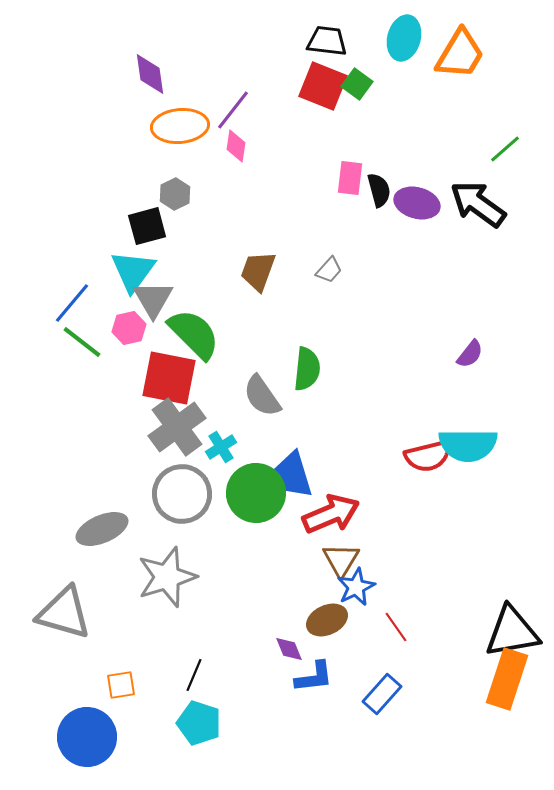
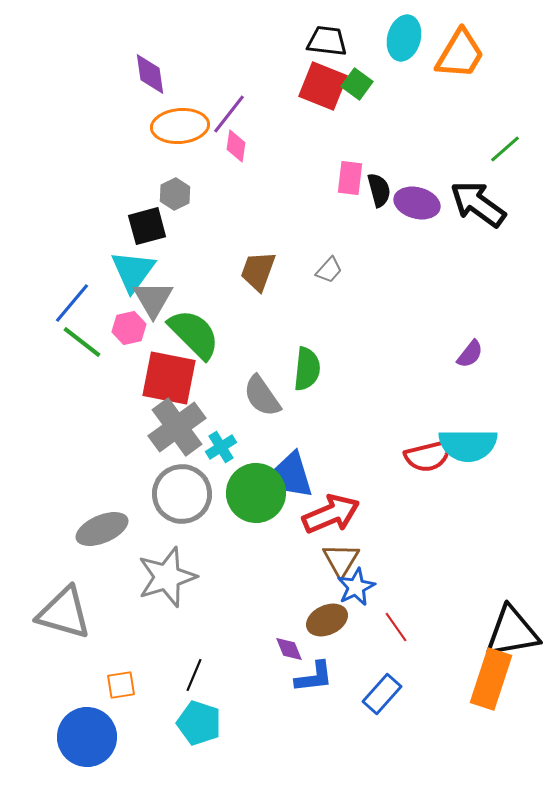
purple line at (233, 110): moved 4 px left, 4 px down
orange rectangle at (507, 679): moved 16 px left
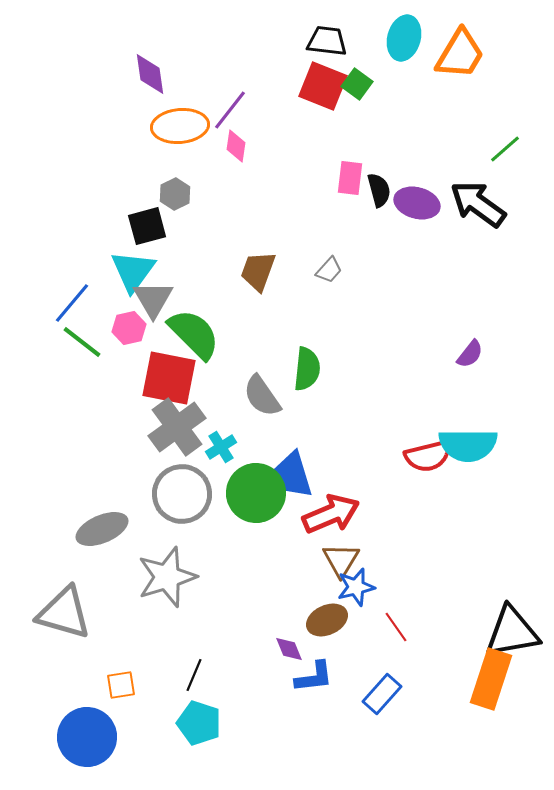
purple line at (229, 114): moved 1 px right, 4 px up
blue star at (356, 587): rotated 12 degrees clockwise
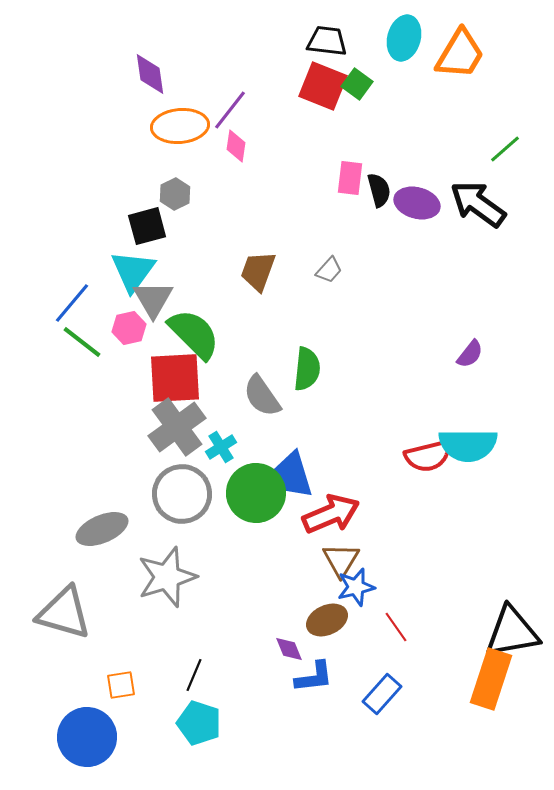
red square at (169, 378): moved 6 px right; rotated 14 degrees counterclockwise
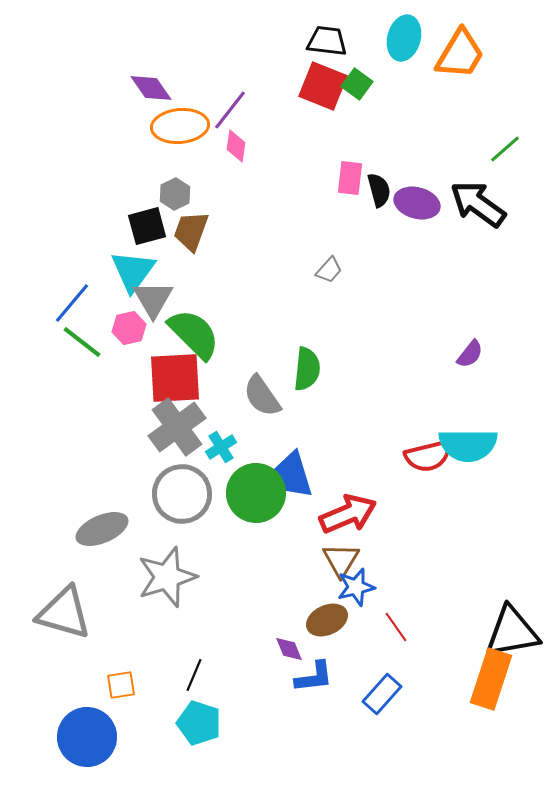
purple diamond at (150, 74): moved 1 px right, 14 px down; rotated 27 degrees counterclockwise
brown trapezoid at (258, 271): moved 67 px left, 40 px up
red arrow at (331, 514): moved 17 px right
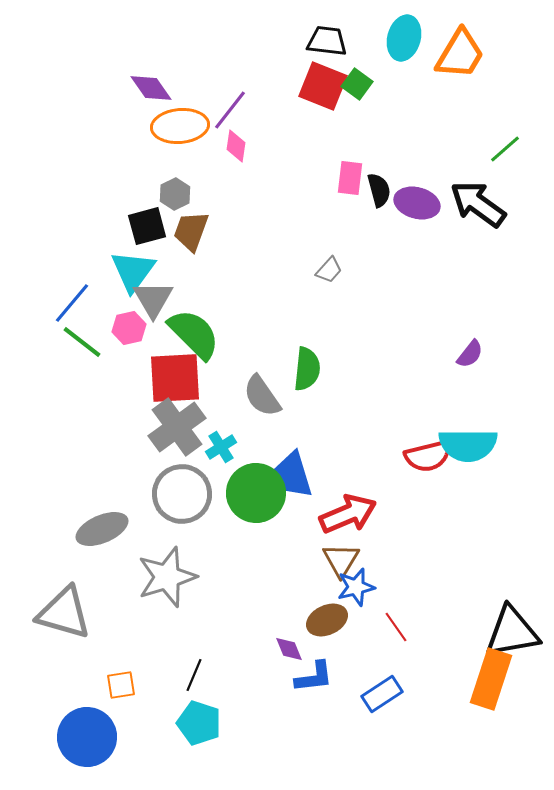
blue rectangle at (382, 694): rotated 15 degrees clockwise
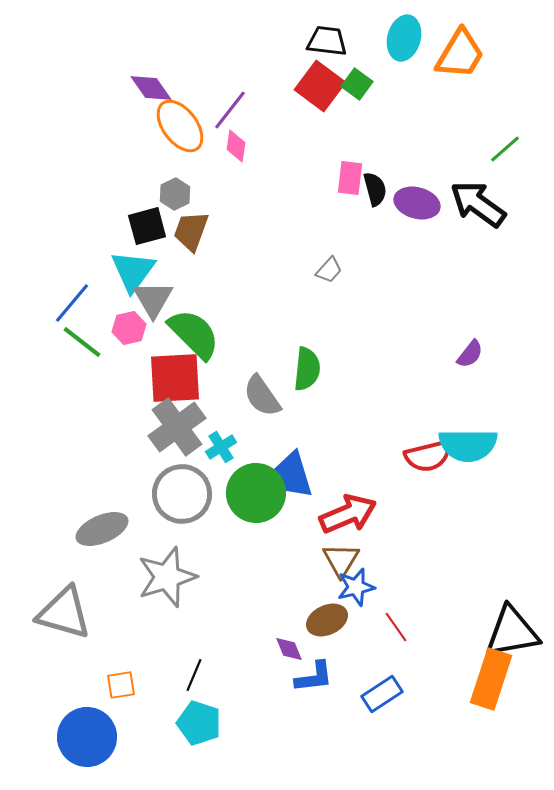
red square at (323, 86): moved 3 px left; rotated 15 degrees clockwise
orange ellipse at (180, 126): rotated 58 degrees clockwise
black semicircle at (379, 190): moved 4 px left, 1 px up
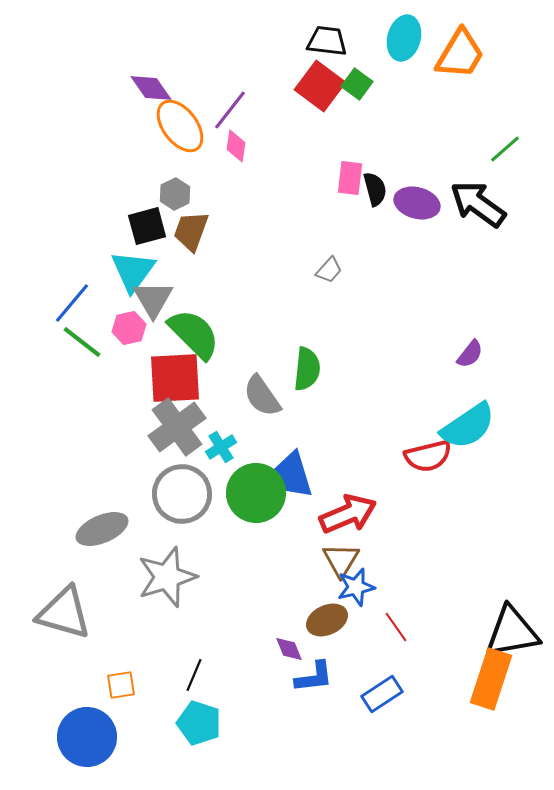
cyan semicircle at (468, 445): moved 19 px up; rotated 34 degrees counterclockwise
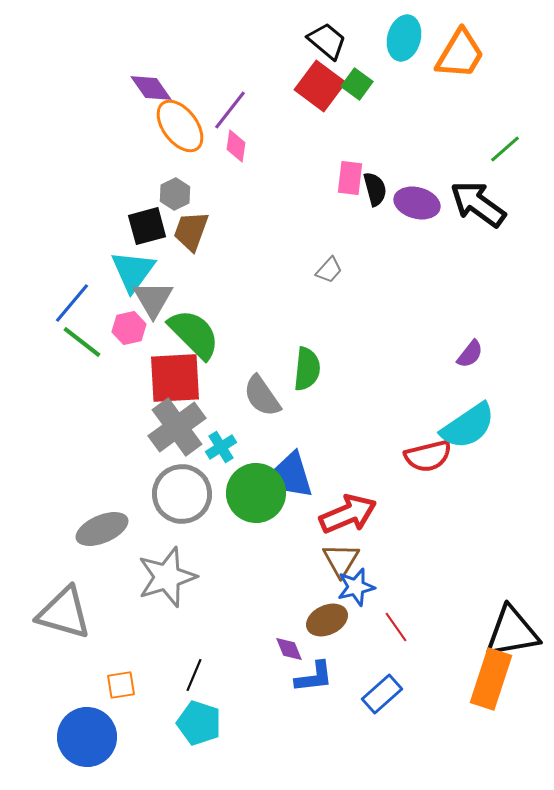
black trapezoid at (327, 41): rotated 33 degrees clockwise
blue rectangle at (382, 694): rotated 9 degrees counterclockwise
